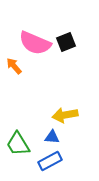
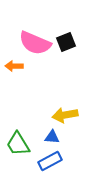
orange arrow: rotated 48 degrees counterclockwise
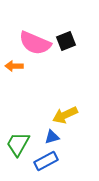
black square: moved 1 px up
yellow arrow: rotated 15 degrees counterclockwise
blue triangle: rotated 21 degrees counterclockwise
green trapezoid: rotated 60 degrees clockwise
blue rectangle: moved 4 px left
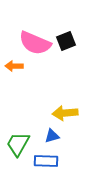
yellow arrow: moved 2 px up; rotated 20 degrees clockwise
blue triangle: moved 1 px up
blue rectangle: rotated 30 degrees clockwise
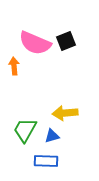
orange arrow: rotated 84 degrees clockwise
green trapezoid: moved 7 px right, 14 px up
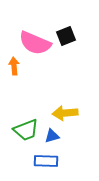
black square: moved 5 px up
green trapezoid: moved 1 px right; rotated 140 degrees counterclockwise
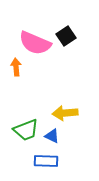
black square: rotated 12 degrees counterclockwise
orange arrow: moved 2 px right, 1 px down
blue triangle: rotated 42 degrees clockwise
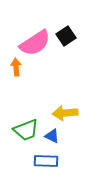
pink semicircle: rotated 56 degrees counterclockwise
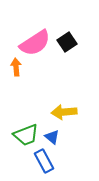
black square: moved 1 px right, 6 px down
yellow arrow: moved 1 px left, 1 px up
green trapezoid: moved 5 px down
blue triangle: moved 1 px down; rotated 14 degrees clockwise
blue rectangle: moved 2 px left; rotated 60 degrees clockwise
